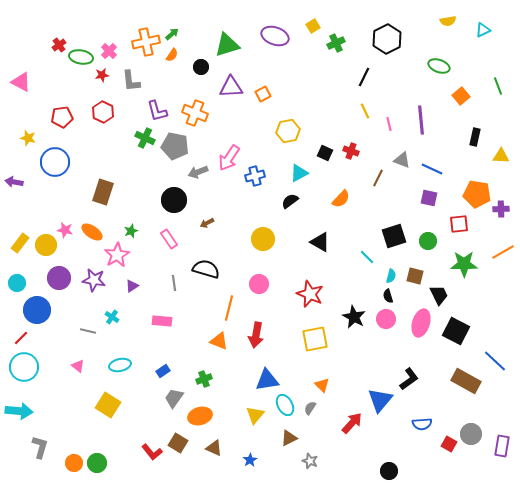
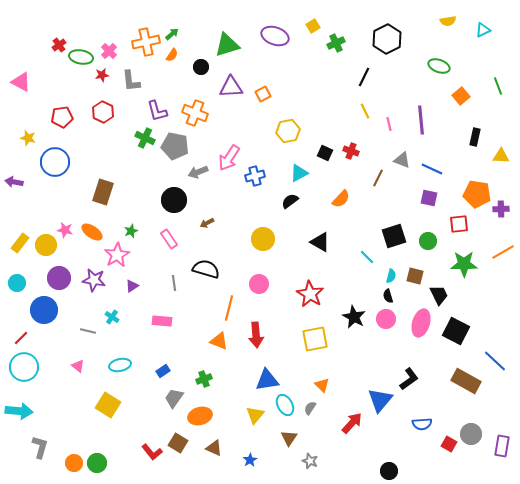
red star at (310, 294): rotated 8 degrees clockwise
blue circle at (37, 310): moved 7 px right
red arrow at (256, 335): rotated 15 degrees counterclockwise
brown triangle at (289, 438): rotated 30 degrees counterclockwise
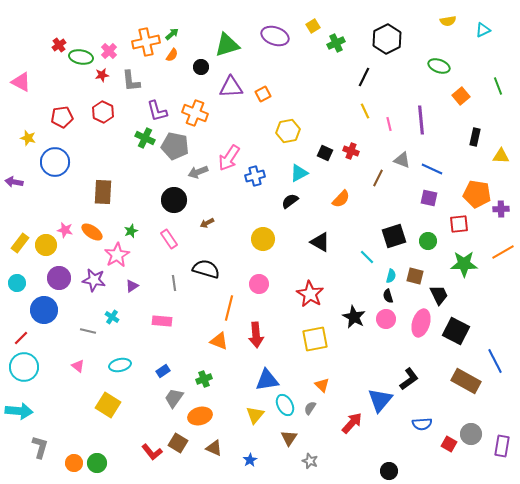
brown rectangle at (103, 192): rotated 15 degrees counterclockwise
blue line at (495, 361): rotated 20 degrees clockwise
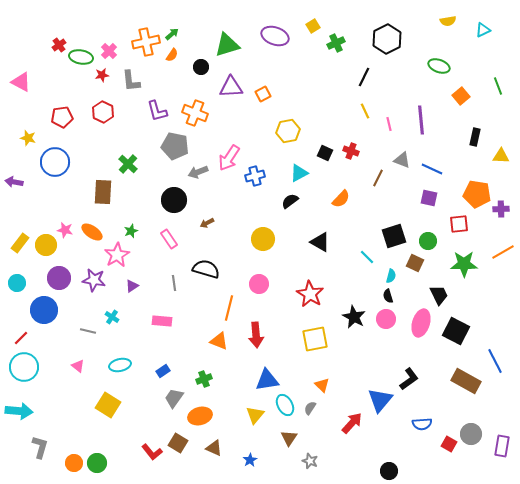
green cross at (145, 138): moved 17 px left, 26 px down; rotated 18 degrees clockwise
brown square at (415, 276): moved 13 px up; rotated 12 degrees clockwise
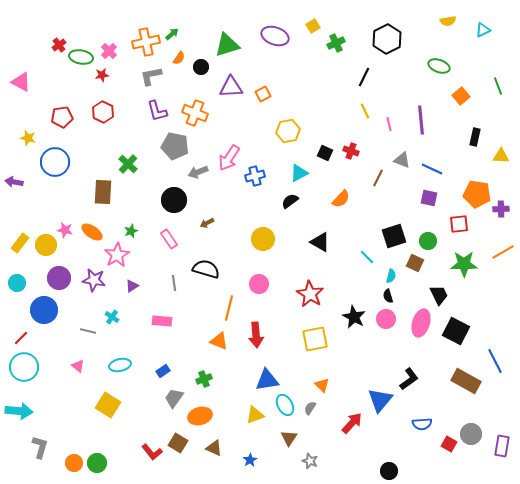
orange semicircle at (172, 55): moved 7 px right, 3 px down
gray L-shape at (131, 81): moved 20 px right, 5 px up; rotated 85 degrees clockwise
yellow triangle at (255, 415): rotated 30 degrees clockwise
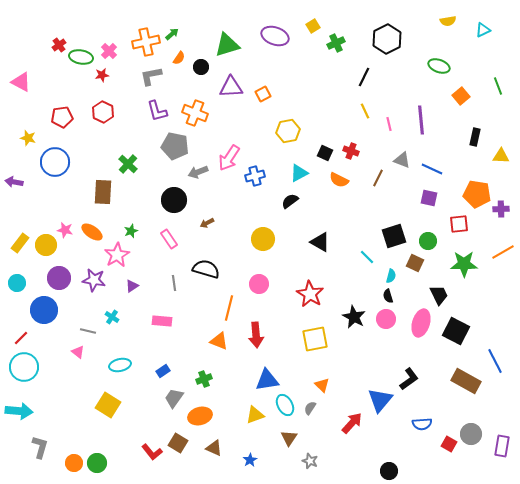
orange semicircle at (341, 199): moved 2 px left, 19 px up; rotated 72 degrees clockwise
pink triangle at (78, 366): moved 14 px up
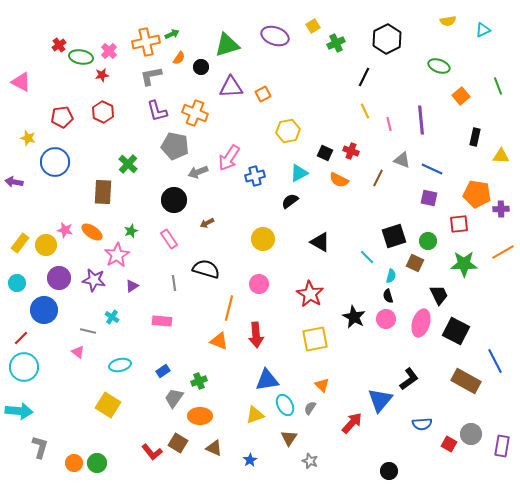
green arrow at (172, 34): rotated 16 degrees clockwise
green cross at (204, 379): moved 5 px left, 2 px down
orange ellipse at (200, 416): rotated 15 degrees clockwise
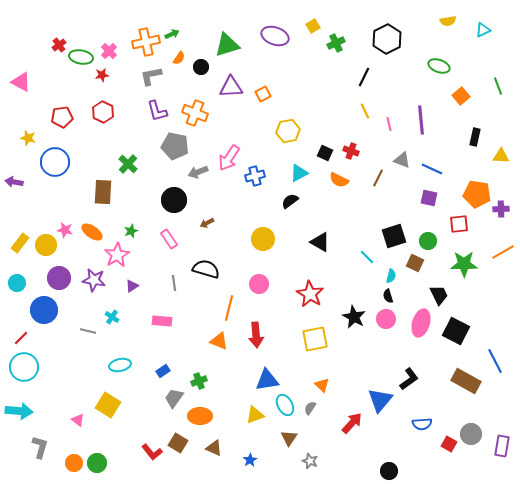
pink triangle at (78, 352): moved 68 px down
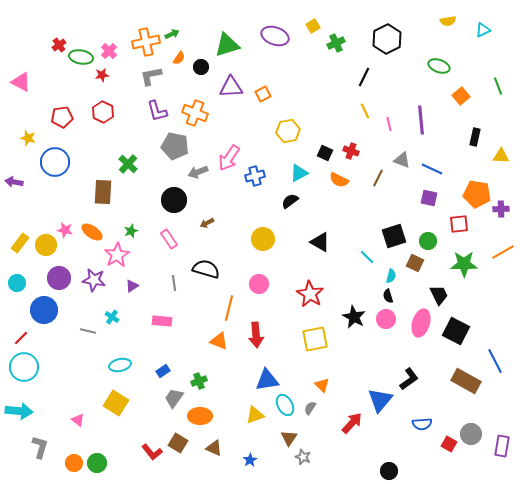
yellow square at (108, 405): moved 8 px right, 2 px up
gray star at (310, 461): moved 7 px left, 4 px up
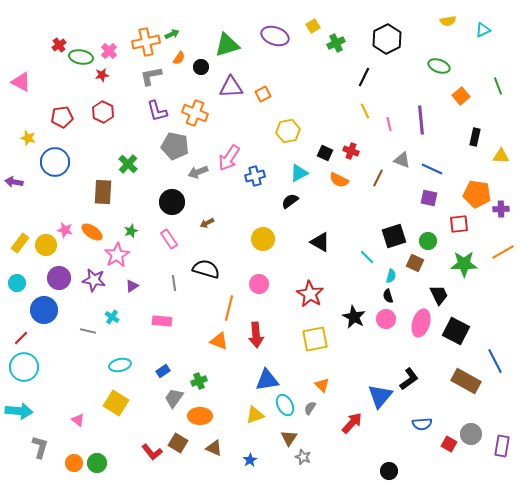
black circle at (174, 200): moved 2 px left, 2 px down
blue triangle at (380, 400): moved 4 px up
